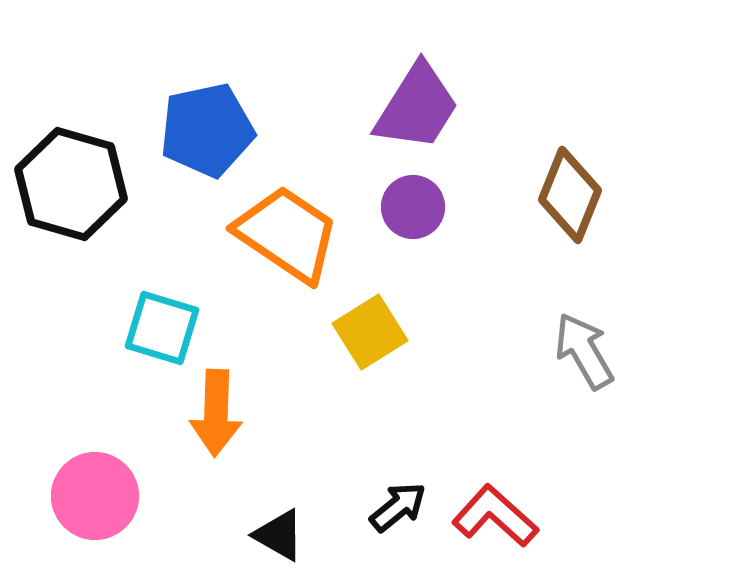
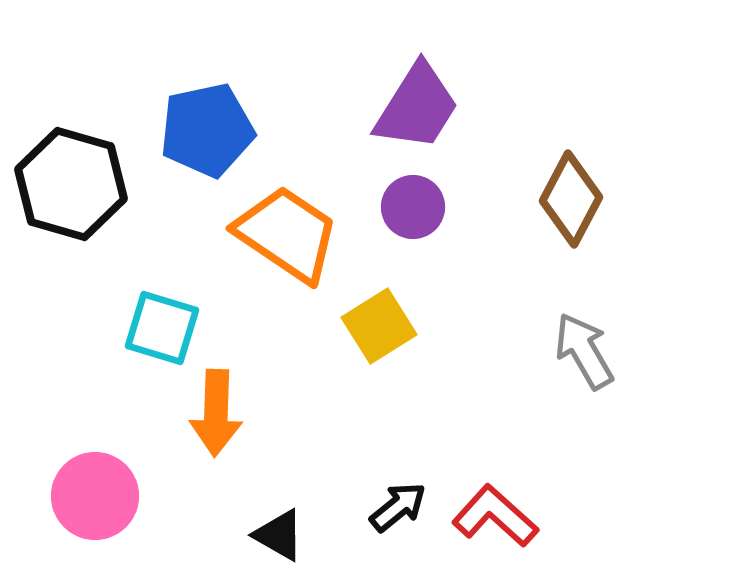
brown diamond: moved 1 px right, 4 px down; rotated 6 degrees clockwise
yellow square: moved 9 px right, 6 px up
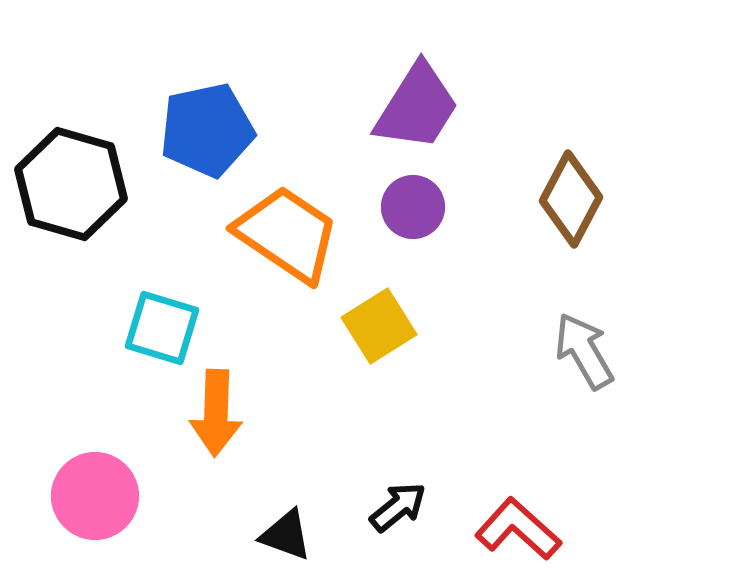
red L-shape: moved 23 px right, 13 px down
black triangle: moved 7 px right; rotated 10 degrees counterclockwise
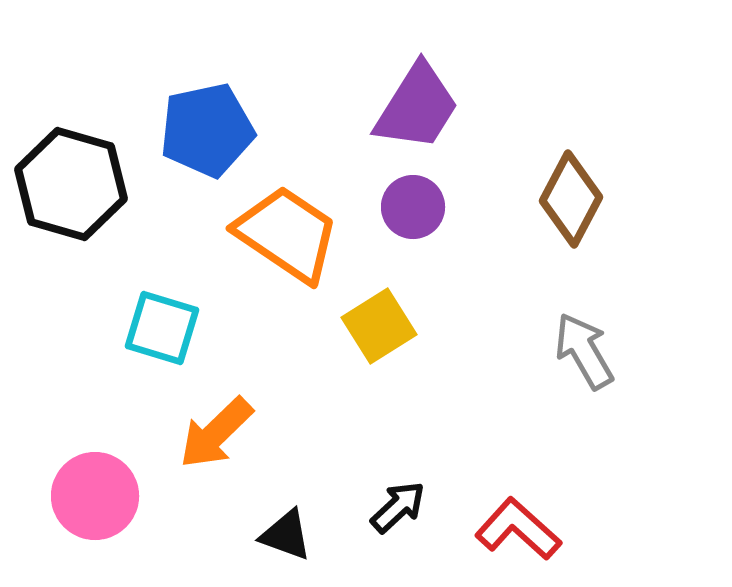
orange arrow: moved 20 px down; rotated 44 degrees clockwise
black arrow: rotated 4 degrees counterclockwise
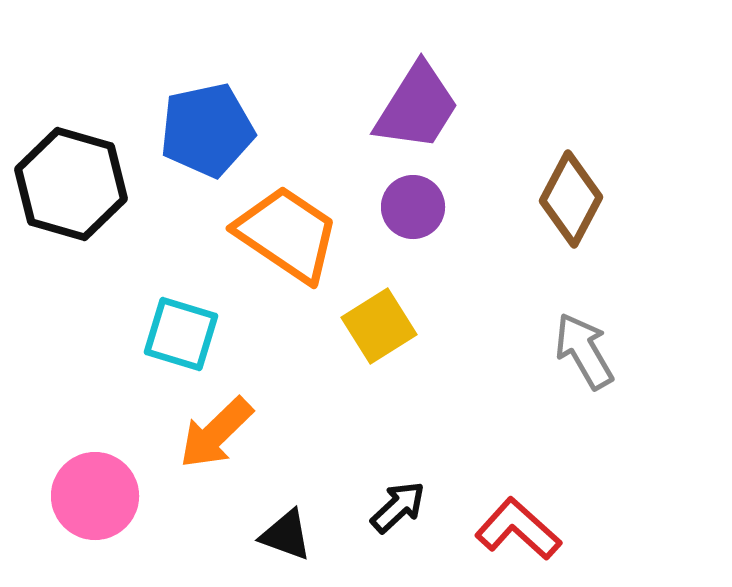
cyan square: moved 19 px right, 6 px down
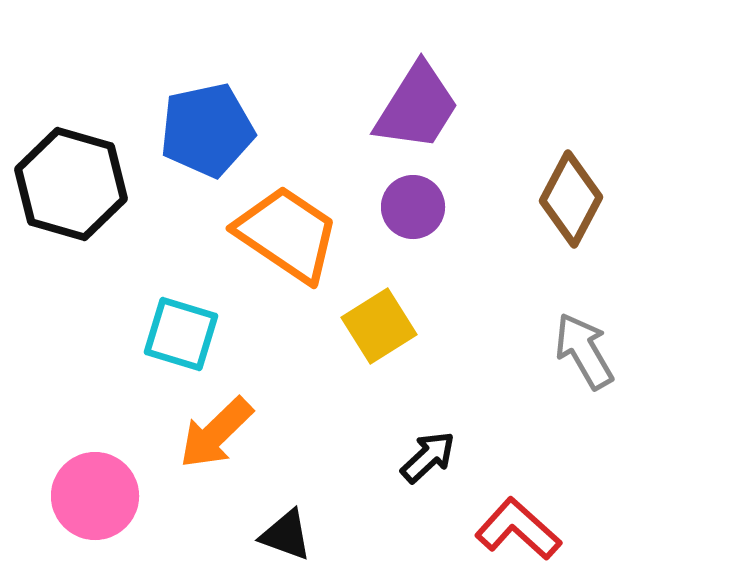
black arrow: moved 30 px right, 50 px up
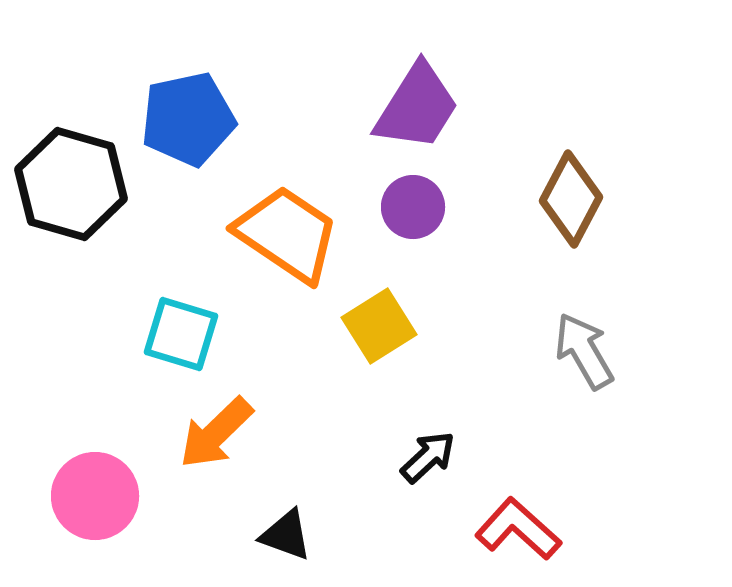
blue pentagon: moved 19 px left, 11 px up
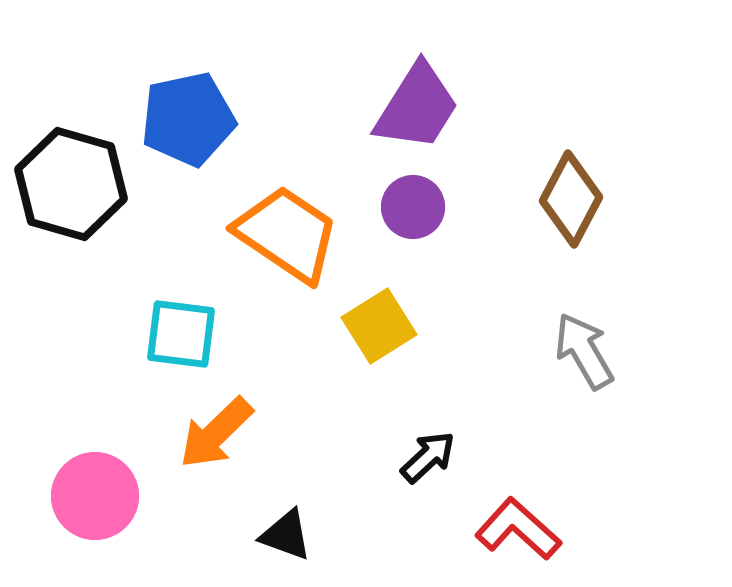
cyan square: rotated 10 degrees counterclockwise
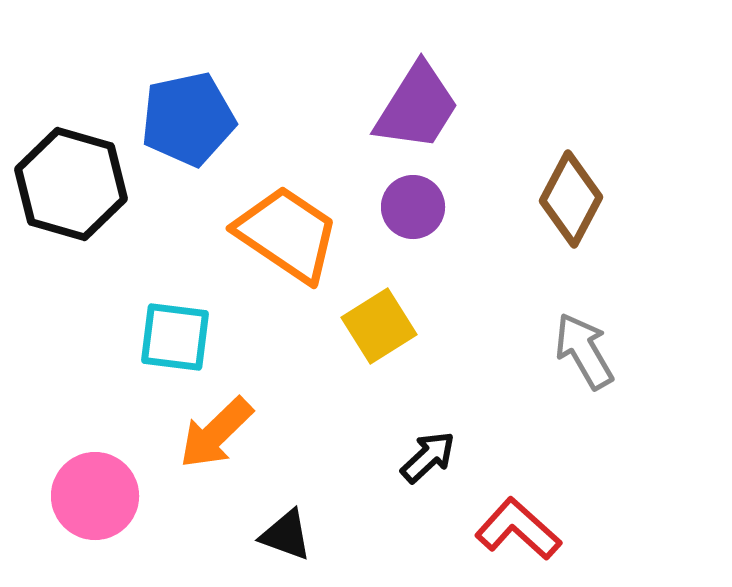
cyan square: moved 6 px left, 3 px down
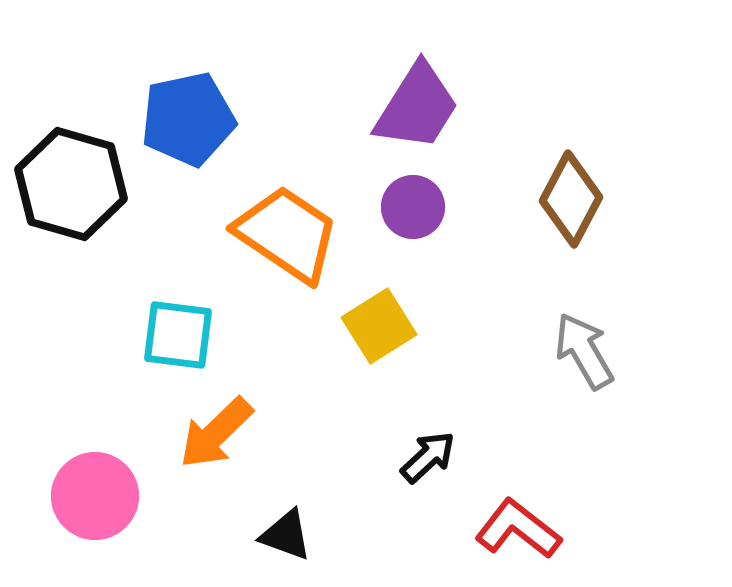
cyan square: moved 3 px right, 2 px up
red L-shape: rotated 4 degrees counterclockwise
